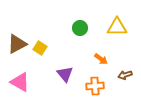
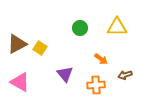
orange cross: moved 1 px right, 1 px up
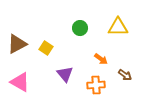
yellow triangle: moved 1 px right
yellow square: moved 6 px right
brown arrow: rotated 128 degrees counterclockwise
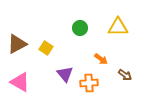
orange cross: moved 7 px left, 2 px up
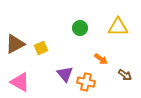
brown triangle: moved 2 px left
yellow square: moved 5 px left; rotated 32 degrees clockwise
orange cross: moved 3 px left, 1 px up; rotated 18 degrees clockwise
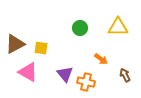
yellow square: rotated 32 degrees clockwise
brown arrow: rotated 152 degrees counterclockwise
pink triangle: moved 8 px right, 10 px up
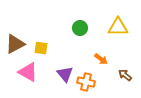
brown arrow: rotated 24 degrees counterclockwise
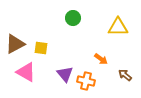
green circle: moved 7 px left, 10 px up
pink triangle: moved 2 px left
orange cross: moved 1 px up
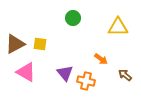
yellow square: moved 1 px left, 4 px up
purple triangle: moved 1 px up
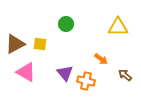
green circle: moved 7 px left, 6 px down
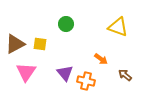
yellow triangle: rotated 20 degrees clockwise
pink triangle: rotated 35 degrees clockwise
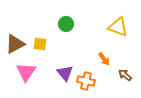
orange arrow: moved 3 px right; rotated 16 degrees clockwise
